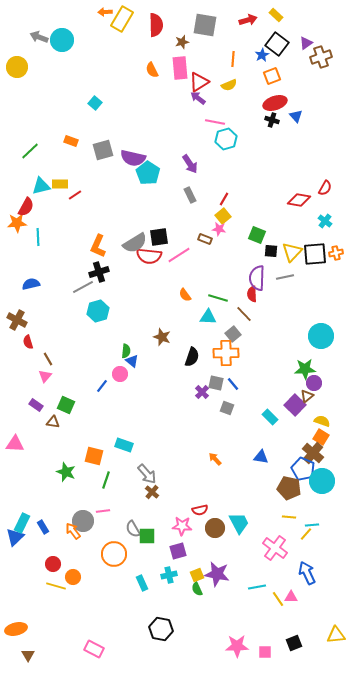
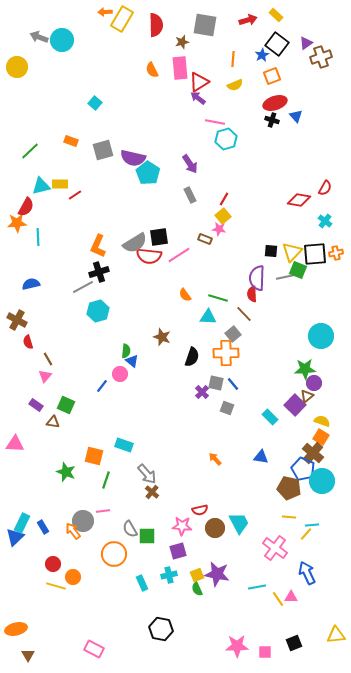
yellow semicircle at (229, 85): moved 6 px right
green square at (257, 235): moved 41 px right, 35 px down
gray semicircle at (133, 529): moved 3 px left
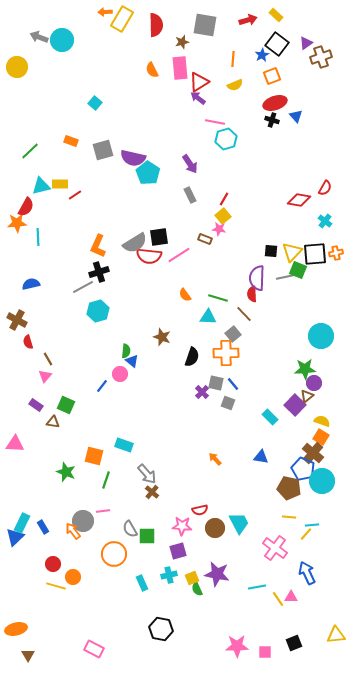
gray square at (227, 408): moved 1 px right, 5 px up
yellow square at (197, 575): moved 5 px left, 3 px down
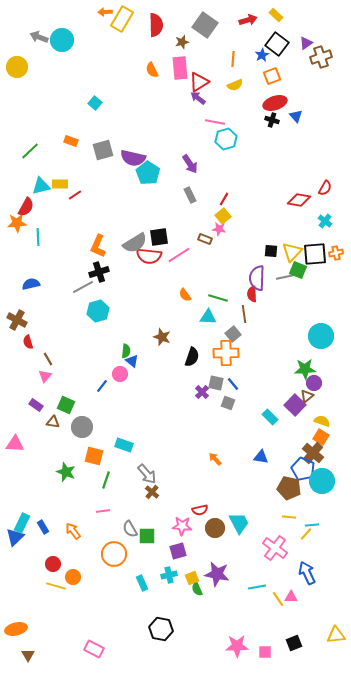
gray square at (205, 25): rotated 25 degrees clockwise
brown line at (244, 314): rotated 36 degrees clockwise
gray circle at (83, 521): moved 1 px left, 94 px up
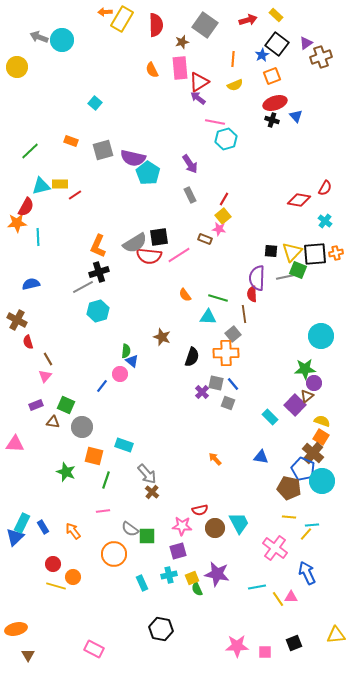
purple rectangle at (36, 405): rotated 56 degrees counterclockwise
gray semicircle at (130, 529): rotated 24 degrees counterclockwise
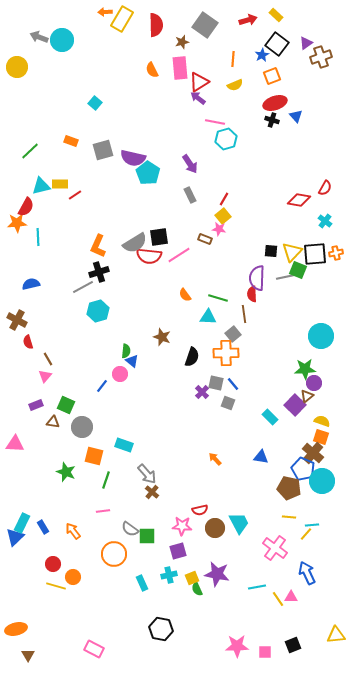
orange square at (321, 437): rotated 14 degrees counterclockwise
black square at (294, 643): moved 1 px left, 2 px down
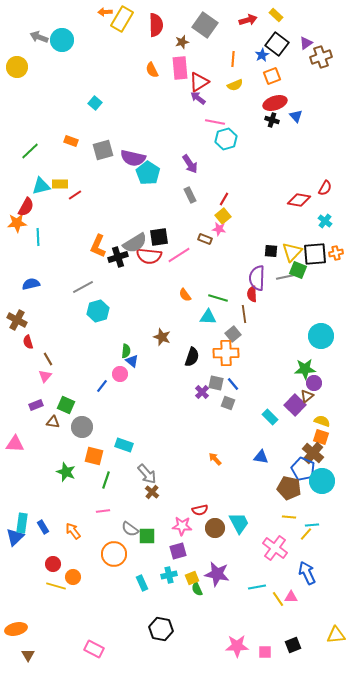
black cross at (99, 272): moved 19 px right, 15 px up
cyan rectangle at (22, 523): rotated 18 degrees counterclockwise
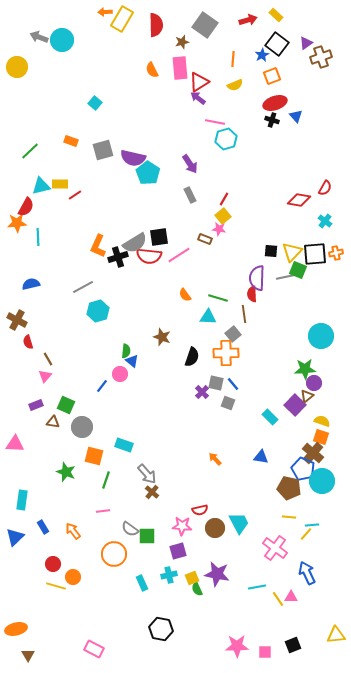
cyan rectangle at (22, 523): moved 23 px up
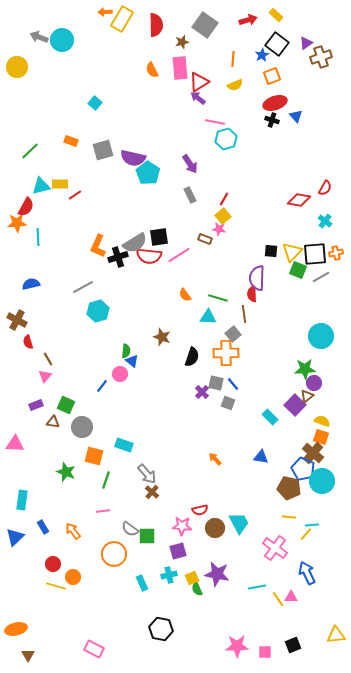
gray line at (285, 277): moved 36 px right; rotated 18 degrees counterclockwise
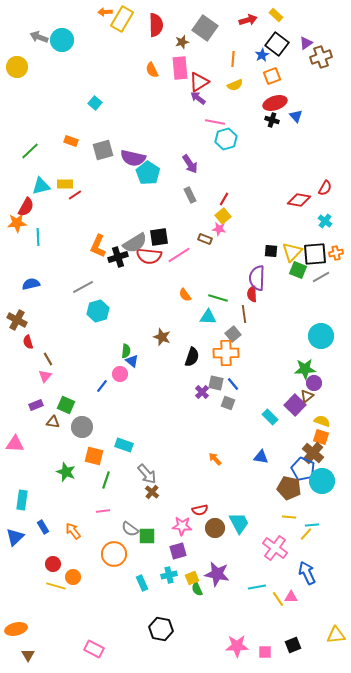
gray square at (205, 25): moved 3 px down
yellow rectangle at (60, 184): moved 5 px right
